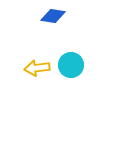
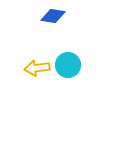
cyan circle: moved 3 px left
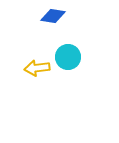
cyan circle: moved 8 px up
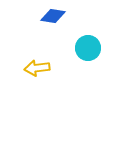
cyan circle: moved 20 px right, 9 px up
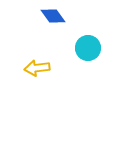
blue diamond: rotated 45 degrees clockwise
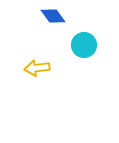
cyan circle: moved 4 px left, 3 px up
